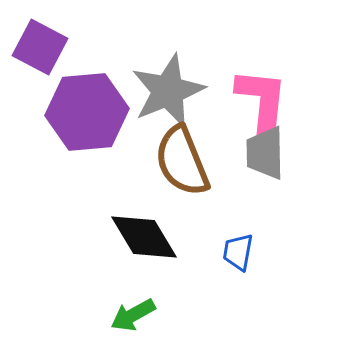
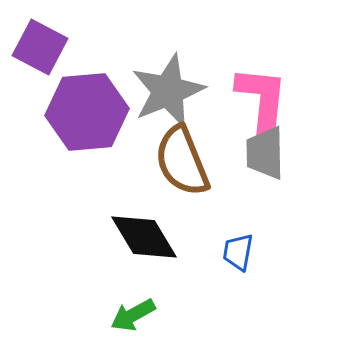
pink L-shape: moved 2 px up
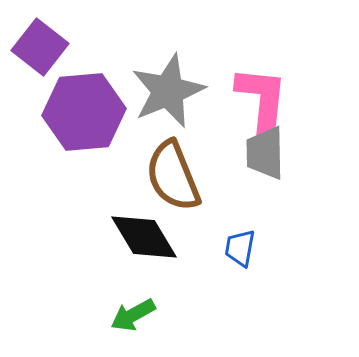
purple square: rotated 10 degrees clockwise
purple hexagon: moved 3 px left
brown semicircle: moved 9 px left, 15 px down
blue trapezoid: moved 2 px right, 4 px up
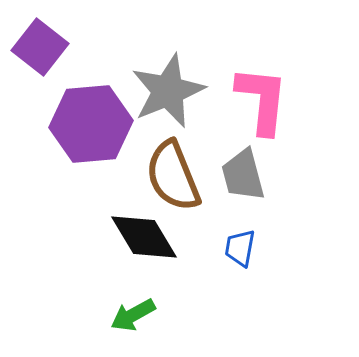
purple hexagon: moved 7 px right, 12 px down
gray trapezoid: moved 22 px left, 22 px down; rotated 14 degrees counterclockwise
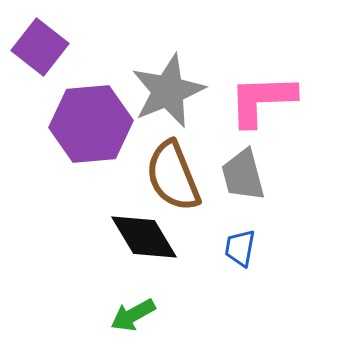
pink L-shape: rotated 98 degrees counterclockwise
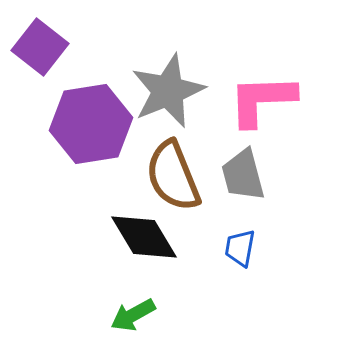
purple hexagon: rotated 4 degrees counterclockwise
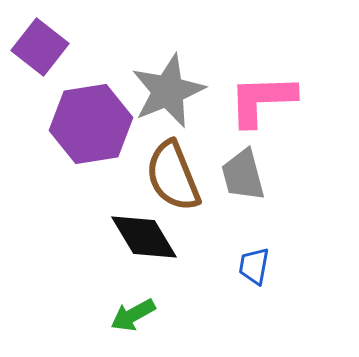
blue trapezoid: moved 14 px right, 18 px down
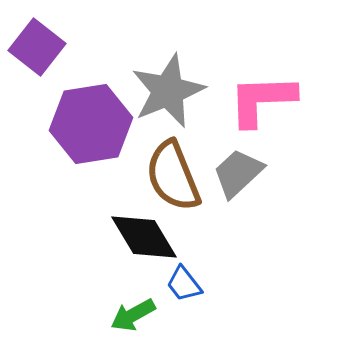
purple square: moved 3 px left
gray trapezoid: moved 5 px left, 2 px up; rotated 62 degrees clockwise
blue trapezoid: moved 70 px left, 18 px down; rotated 48 degrees counterclockwise
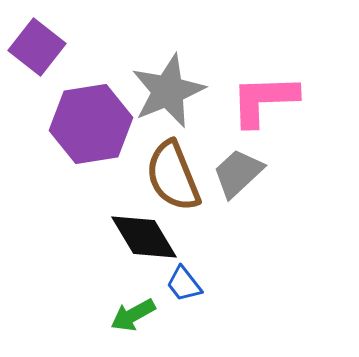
pink L-shape: moved 2 px right
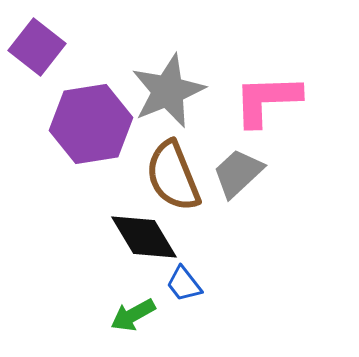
pink L-shape: moved 3 px right
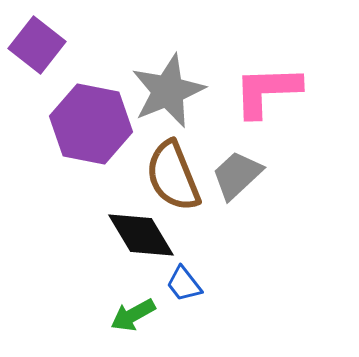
purple square: moved 2 px up
pink L-shape: moved 9 px up
purple hexagon: rotated 20 degrees clockwise
gray trapezoid: moved 1 px left, 2 px down
black diamond: moved 3 px left, 2 px up
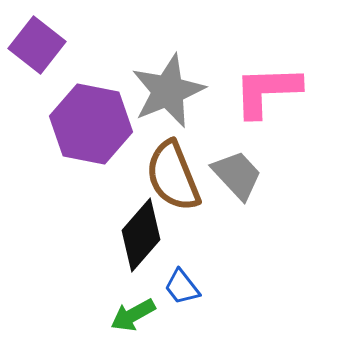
gray trapezoid: rotated 90 degrees clockwise
black diamond: rotated 72 degrees clockwise
blue trapezoid: moved 2 px left, 3 px down
